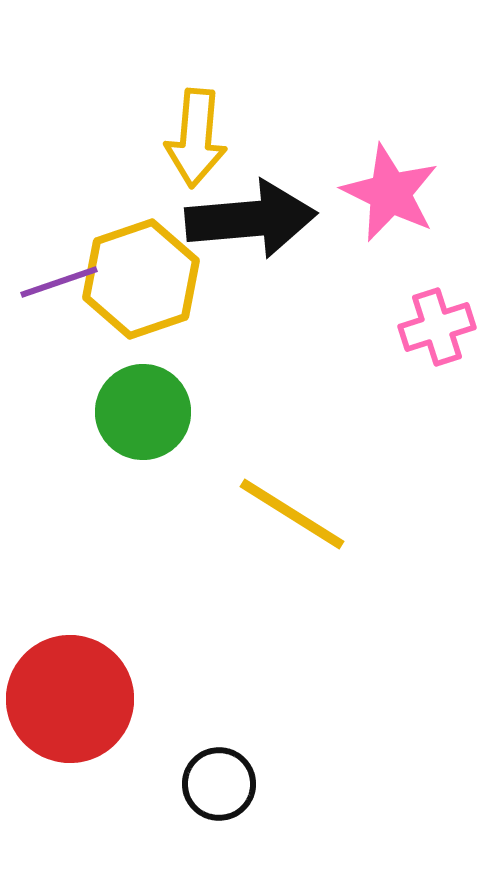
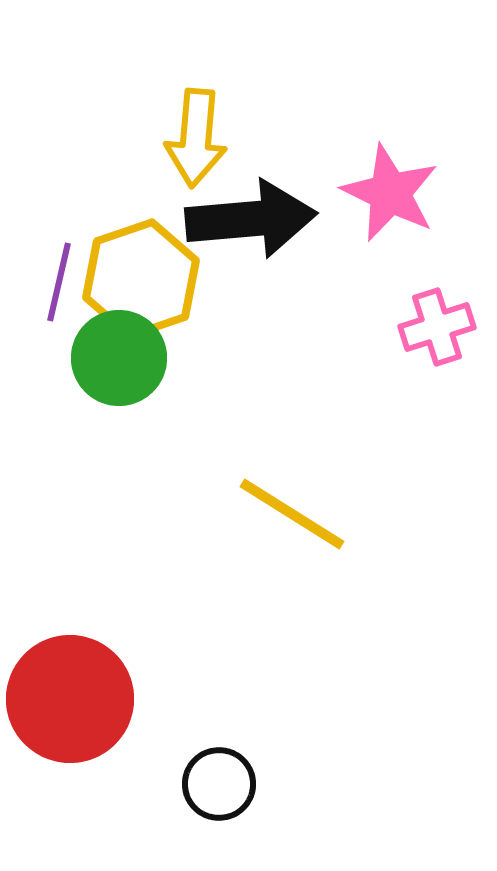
purple line: rotated 58 degrees counterclockwise
green circle: moved 24 px left, 54 px up
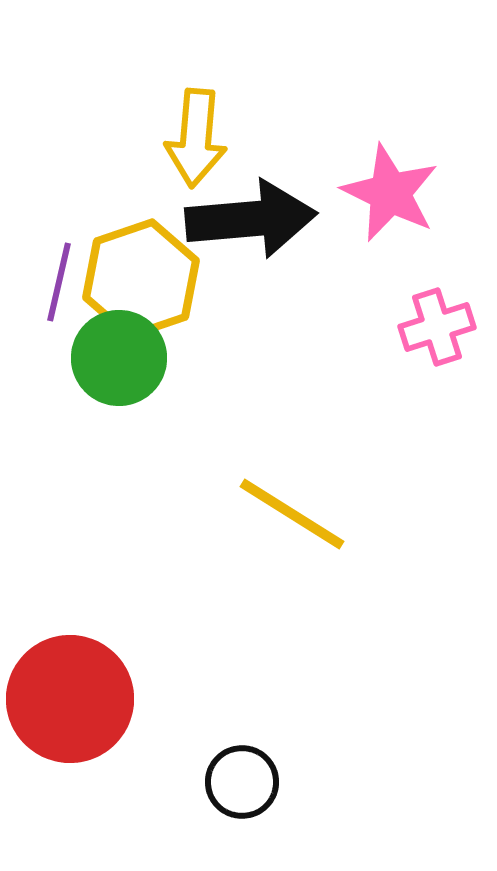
black circle: moved 23 px right, 2 px up
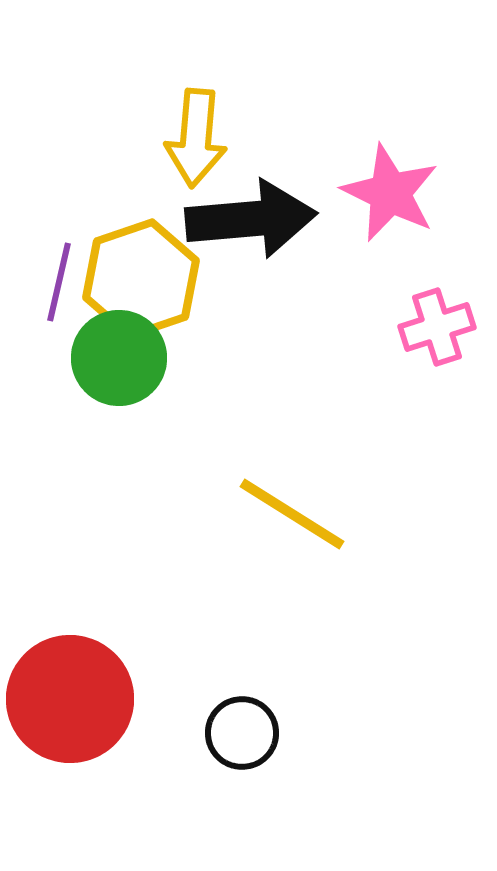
black circle: moved 49 px up
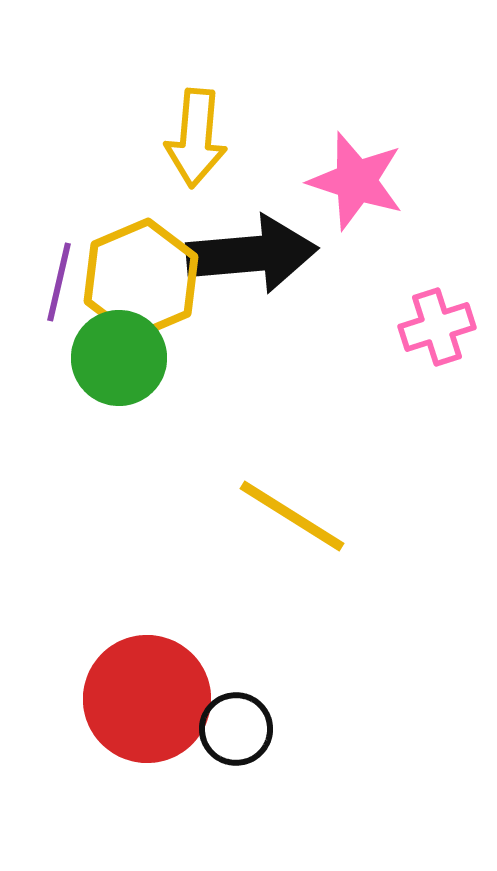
pink star: moved 34 px left, 12 px up; rotated 8 degrees counterclockwise
black arrow: moved 1 px right, 35 px down
yellow hexagon: rotated 4 degrees counterclockwise
yellow line: moved 2 px down
red circle: moved 77 px right
black circle: moved 6 px left, 4 px up
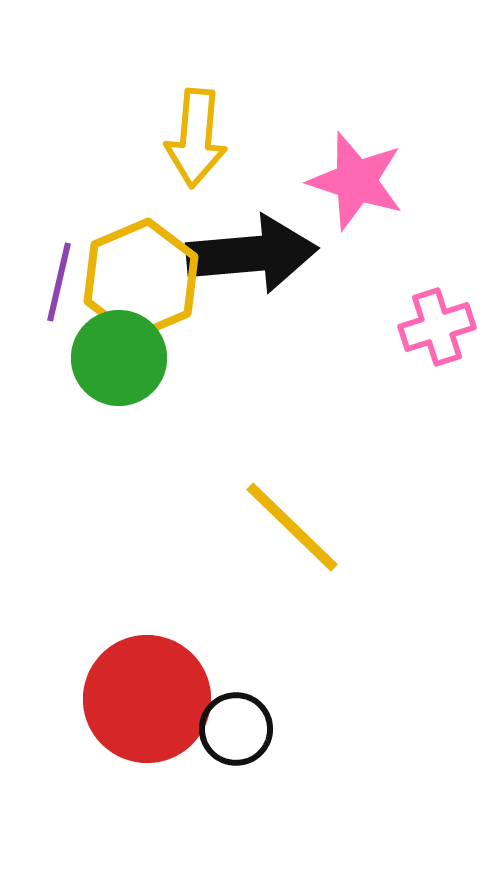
yellow line: moved 11 px down; rotated 12 degrees clockwise
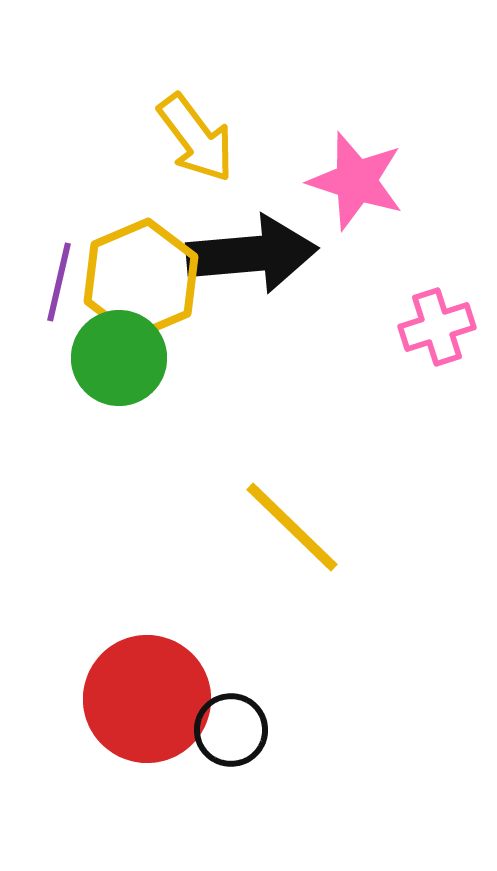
yellow arrow: rotated 42 degrees counterclockwise
black circle: moved 5 px left, 1 px down
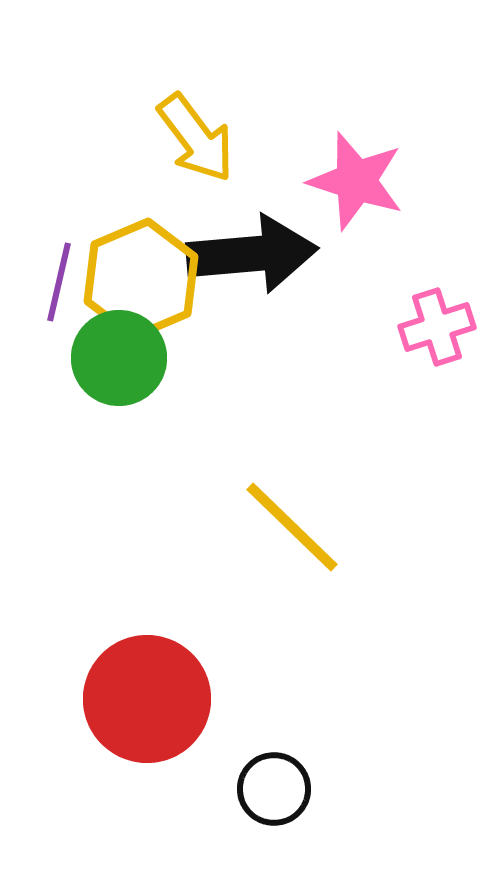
black circle: moved 43 px right, 59 px down
